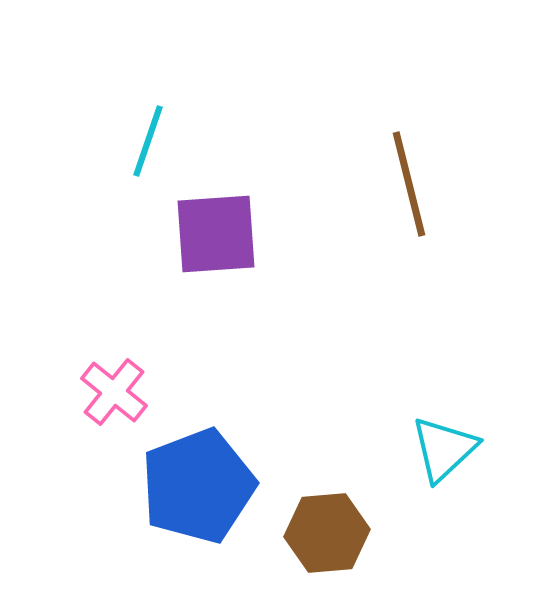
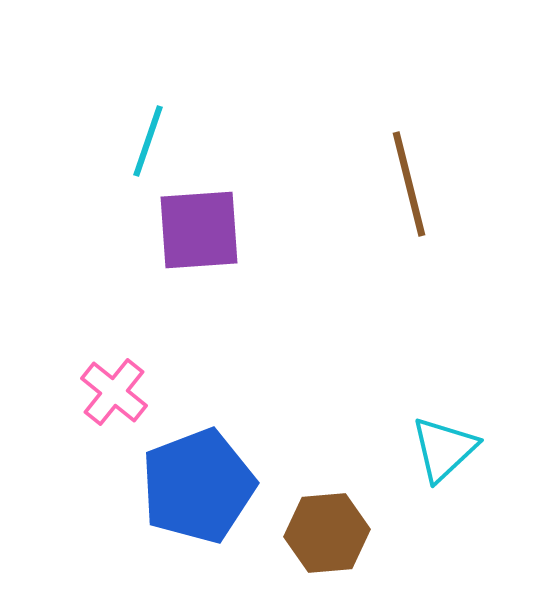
purple square: moved 17 px left, 4 px up
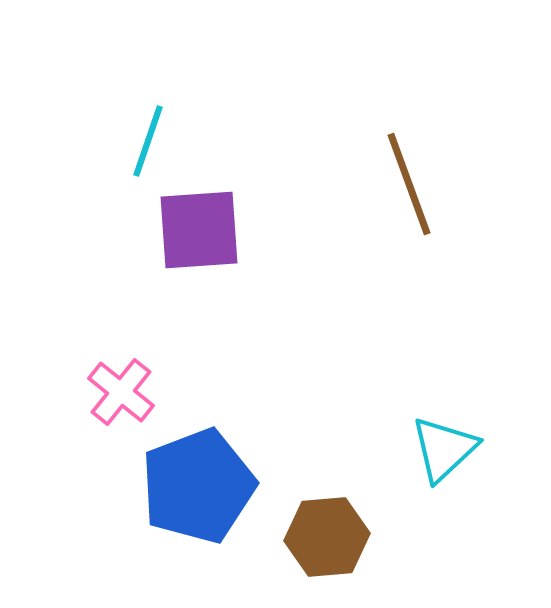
brown line: rotated 6 degrees counterclockwise
pink cross: moved 7 px right
brown hexagon: moved 4 px down
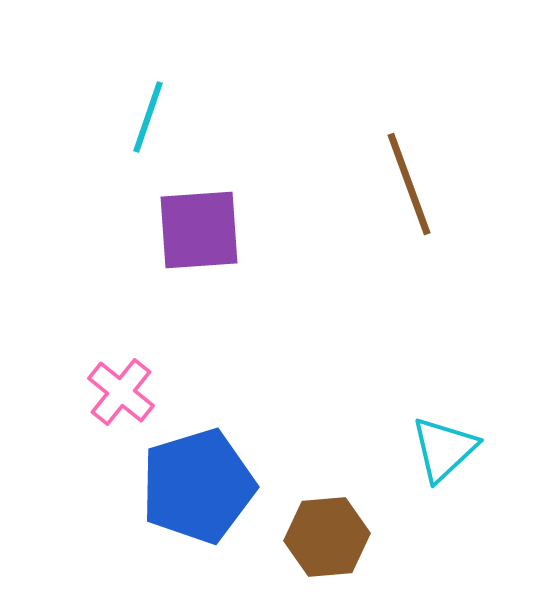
cyan line: moved 24 px up
blue pentagon: rotated 4 degrees clockwise
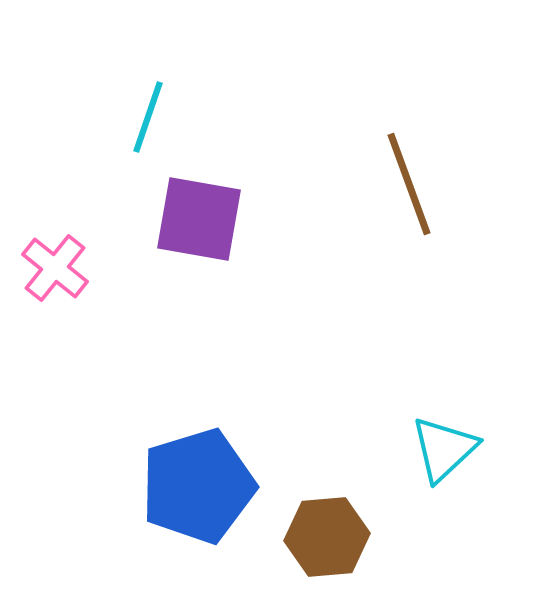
purple square: moved 11 px up; rotated 14 degrees clockwise
pink cross: moved 66 px left, 124 px up
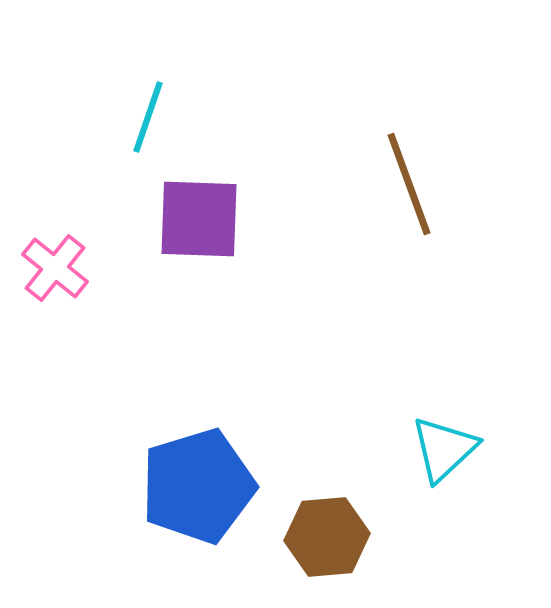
purple square: rotated 8 degrees counterclockwise
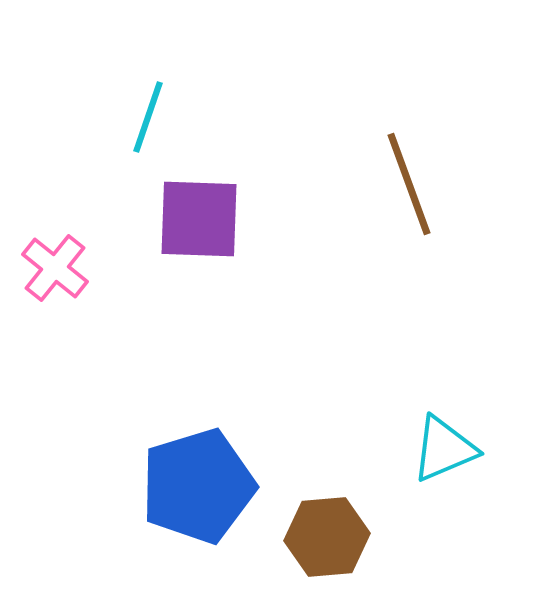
cyan triangle: rotated 20 degrees clockwise
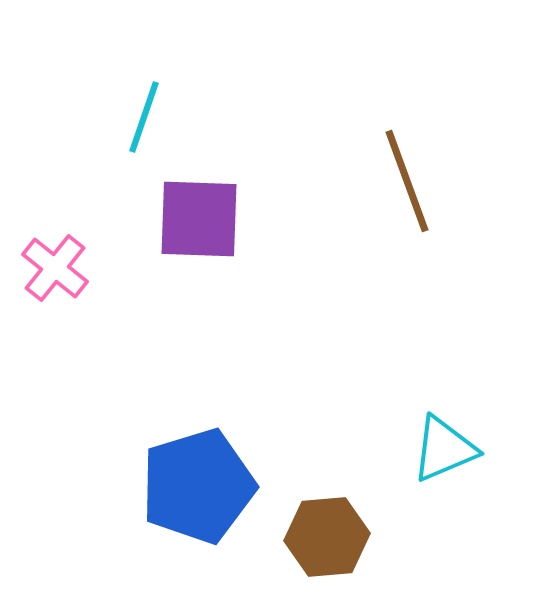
cyan line: moved 4 px left
brown line: moved 2 px left, 3 px up
